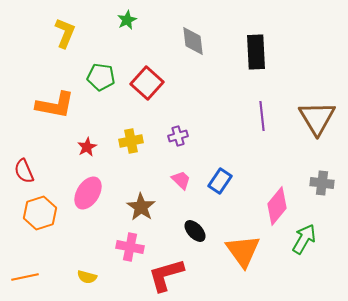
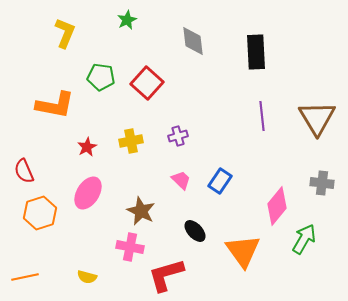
brown star: moved 4 px down; rotated 8 degrees counterclockwise
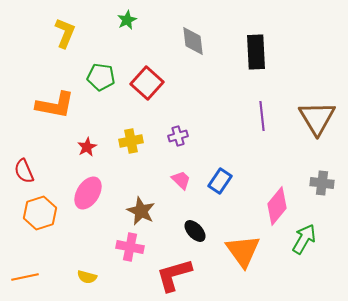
red L-shape: moved 8 px right
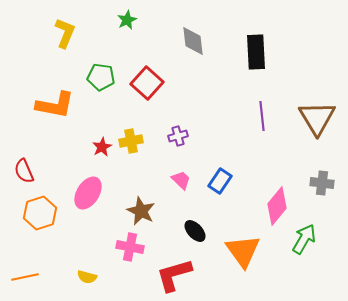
red star: moved 15 px right
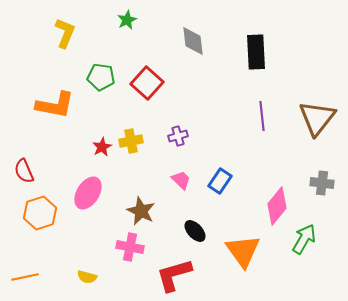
brown triangle: rotated 9 degrees clockwise
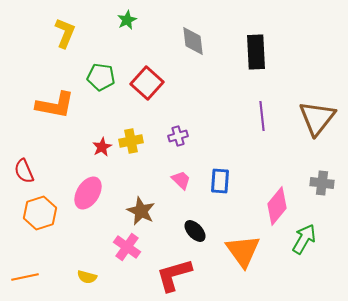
blue rectangle: rotated 30 degrees counterclockwise
pink cross: moved 3 px left; rotated 24 degrees clockwise
